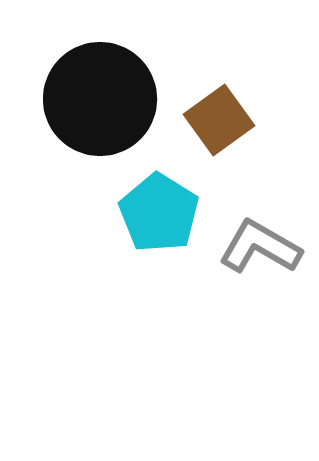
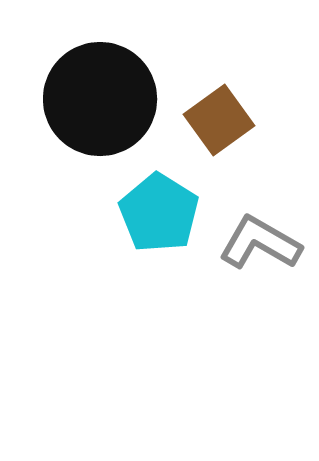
gray L-shape: moved 4 px up
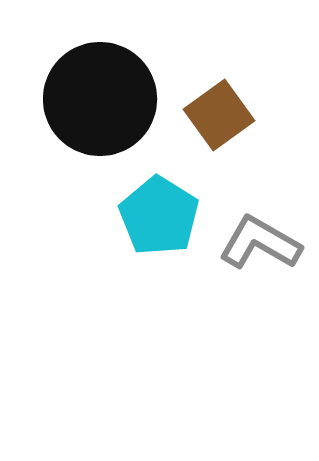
brown square: moved 5 px up
cyan pentagon: moved 3 px down
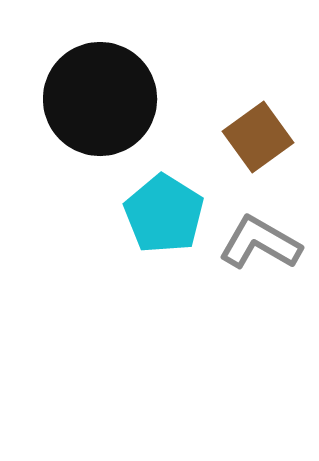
brown square: moved 39 px right, 22 px down
cyan pentagon: moved 5 px right, 2 px up
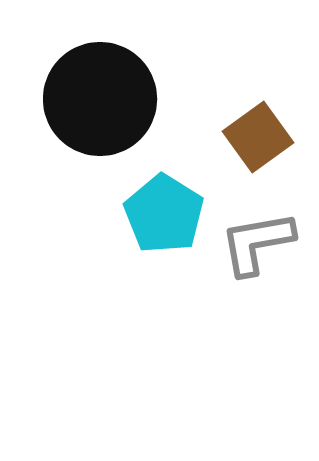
gray L-shape: moved 3 px left; rotated 40 degrees counterclockwise
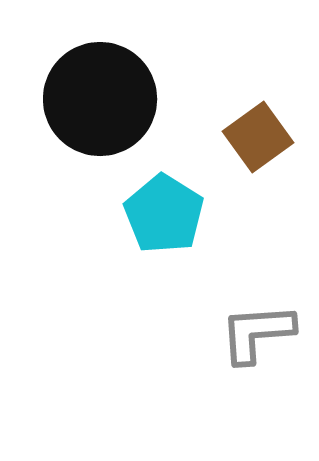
gray L-shape: moved 90 px down; rotated 6 degrees clockwise
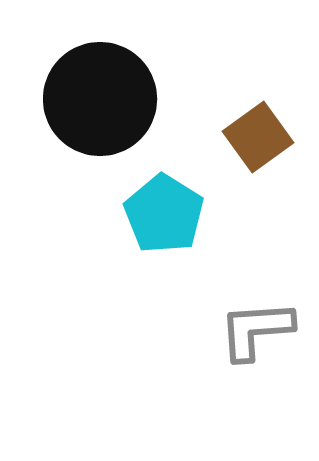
gray L-shape: moved 1 px left, 3 px up
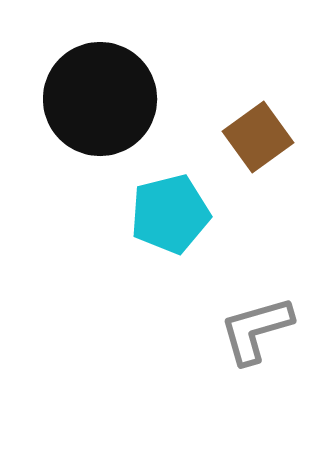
cyan pentagon: moved 6 px right; rotated 26 degrees clockwise
gray L-shape: rotated 12 degrees counterclockwise
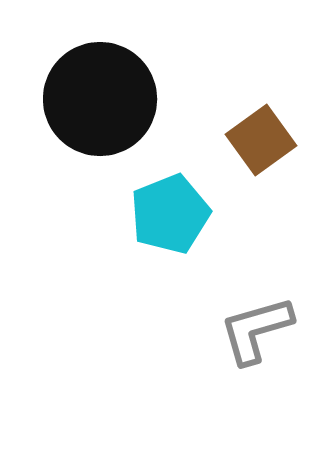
brown square: moved 3 px right, 3 px down
cyan pentagon: rotated 8 degrees counterclockwise
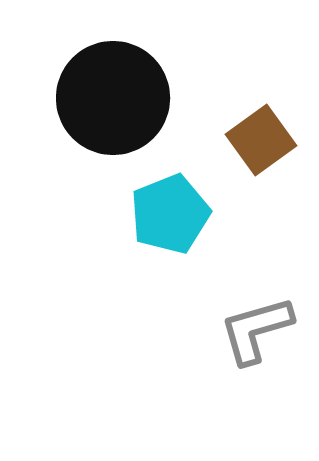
black circle: moved 13 px right, 1 px up
